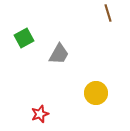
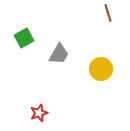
yellow circle: moved 5 px right, 24 px up
red star: moved 1 px left, 1 px up
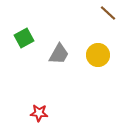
brown line: rotated 30 degrees counterclockwise
yellow circle: moved 3 px left, 14 px up
red star: rotated 24 degrees clockwise
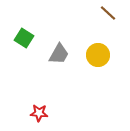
green square: rotated 30 degrees counterclockwise
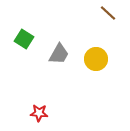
green square: moved 1 px down
yellow circle: moved 2 px left, 4 px down
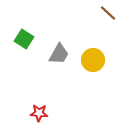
yellow circle: moved 3 px left, 1 px down
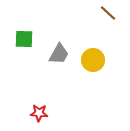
green square: rotated 30 degrees counterclockwise
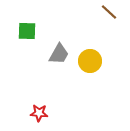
brown line: moved 1 px right, 1 px up
green square: moved 3 px right, 8 px up
yellow circle: moved 3 px left, 1 px down
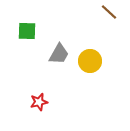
red star: moved 11 px up; rotated 18 degrees counterclockwise
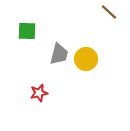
gray trapezoid: rotated 15 degrees counterclockwise
yellow circle: moved 4 px left, 2 px up
red star: moved 9 px up
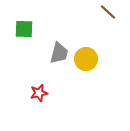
brown line: moved 1 px left
green square: moved 3 px left, 2 px up
gray trapezoid: moved 1 px up
